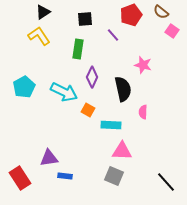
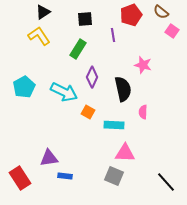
purple line: rotated 32 degrees clockwise
green rectangle: rotated 24 degrees clockwise
orange square: moved 2 px down
cyan rectangle: moved 3 px right
pink triangle: moved 3 px right, 2 px down
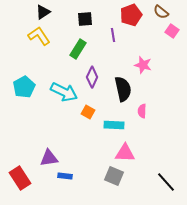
pink semicircle: moved 1 px left, 1 px up
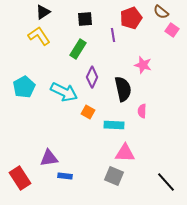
red pentagon: moved 3 px down
pink square: moved 1 px up
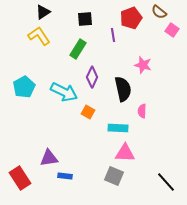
brown semicircle: moved 2 px left
cyan rectangle: moved 4 px right, 3 px down
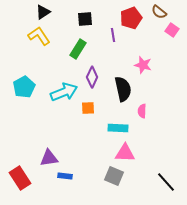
cyan arrow: rotated 48 degrees counterclockwise
orange square: moved 4 px up; rotated 32 degrees counterclockwise
